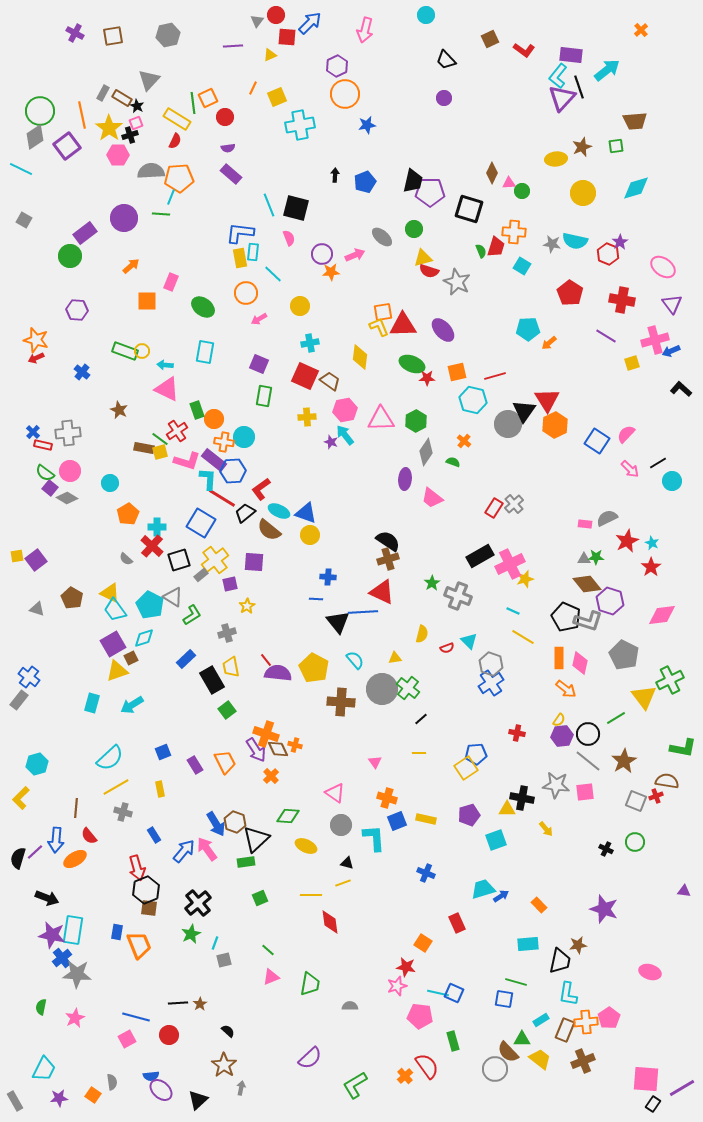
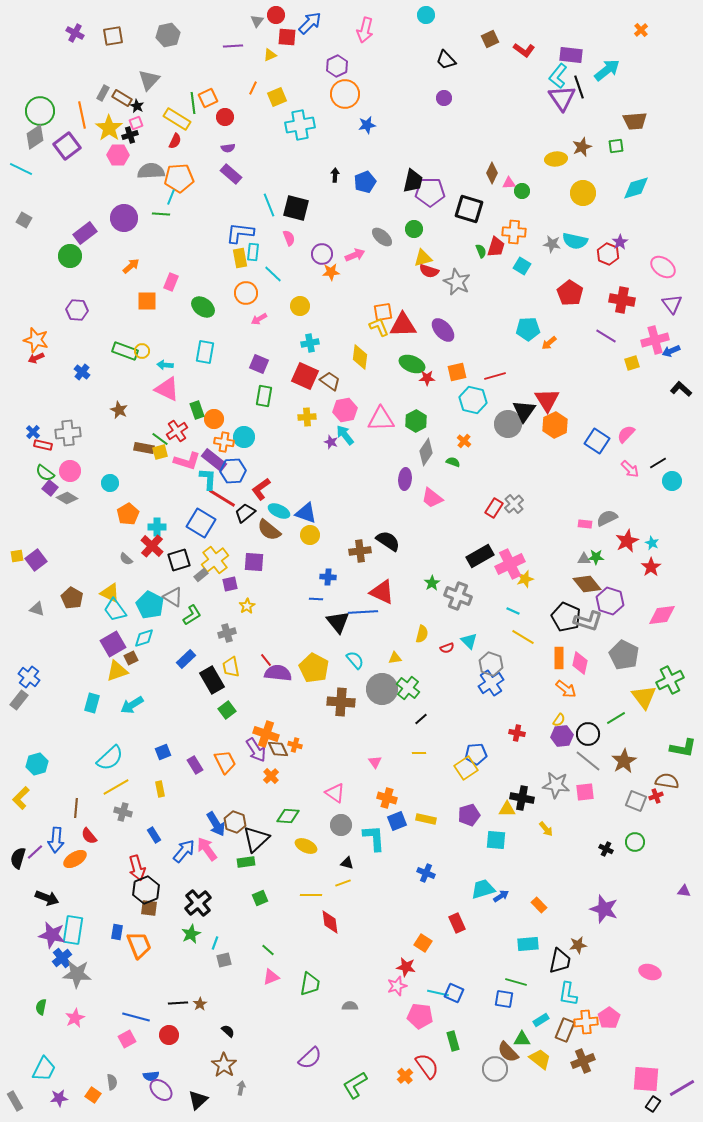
purple triangle at (562, 98): rotated 16 degrees counterclockwise
brown cross at (388, 559): moved 28 px left, 8 px up; rotated 10 degrees clockwise
cyan square at (496, 840): rotated 25 degrees clockwise
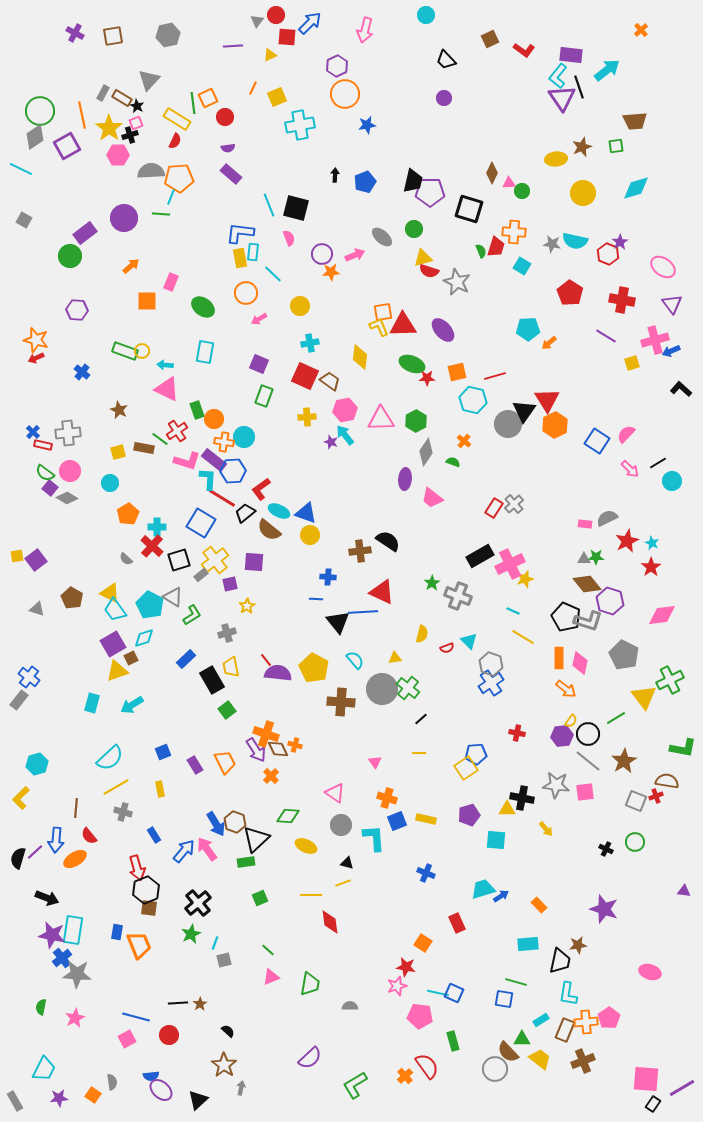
purple square at (67, 146): rotated 8 degrees clockwise
green rectangle at (264, 396): rotated 10 degrees clockwise
yellow square at (160, 452): moved 42 px left
yellow semicircle at (559, 720): moved 12 px right, 1 px down
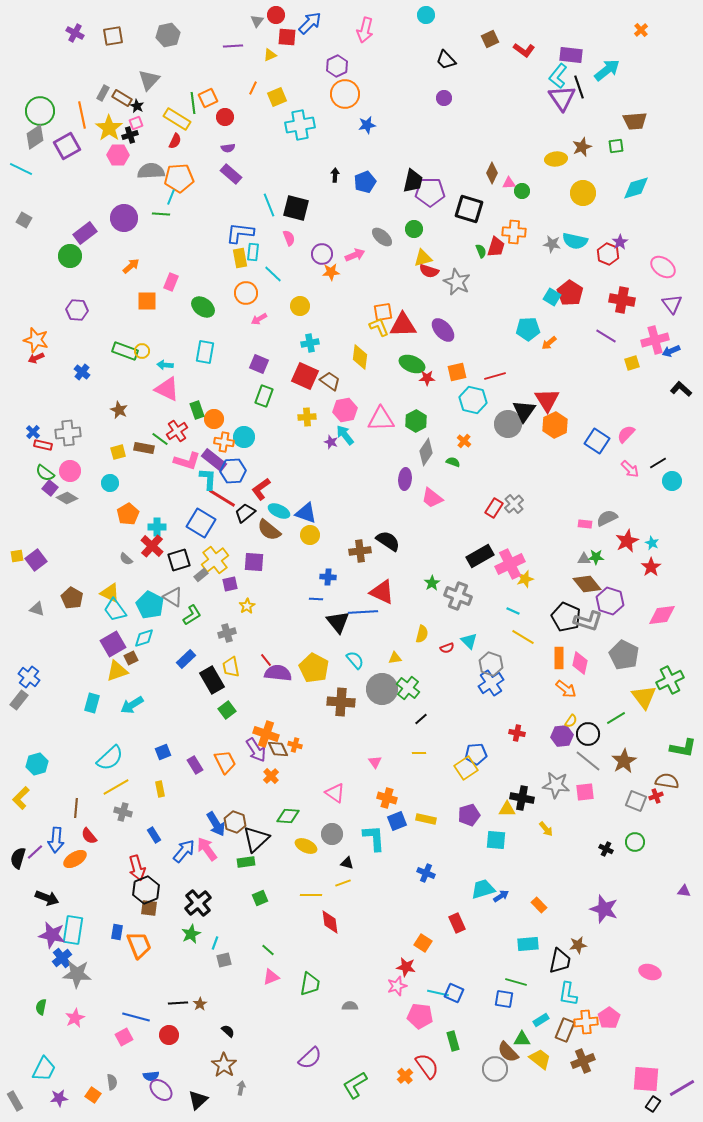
cyan square at (522, 266): moved 30 px right, 31 px down
gray circle at (341, 825): moved 9 px left, 9 px down
pink square at (127, 1039): moved 3 px left, 2 px up
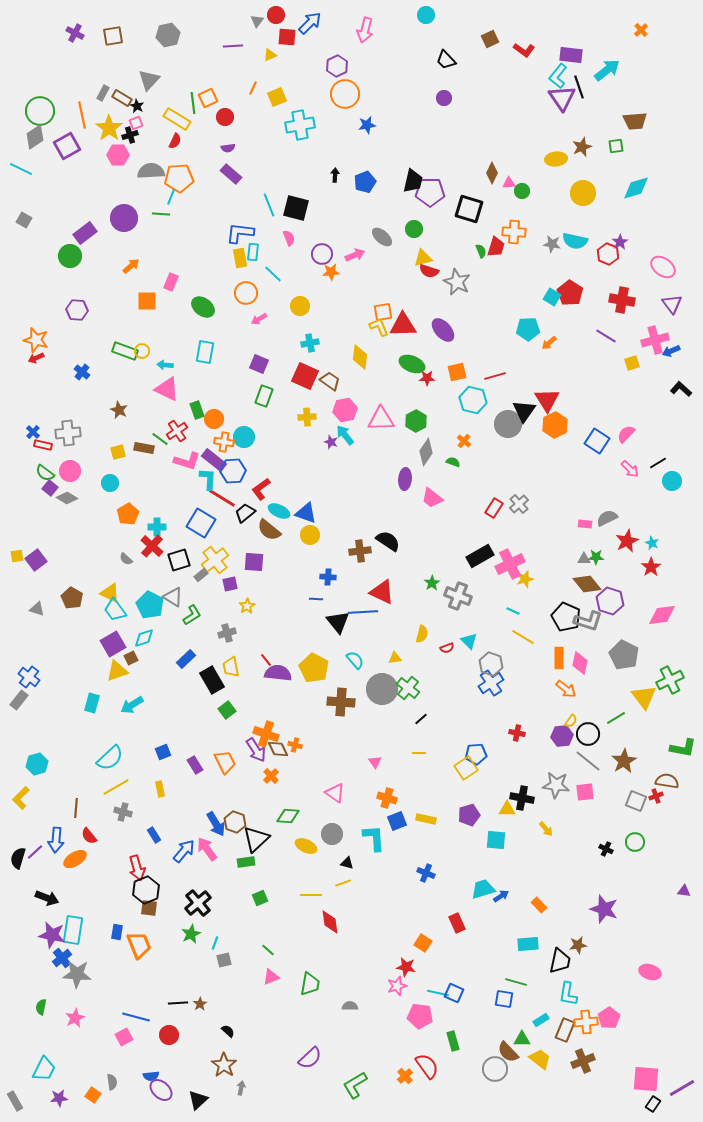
gray cross at (514, 504): moved 5 px right
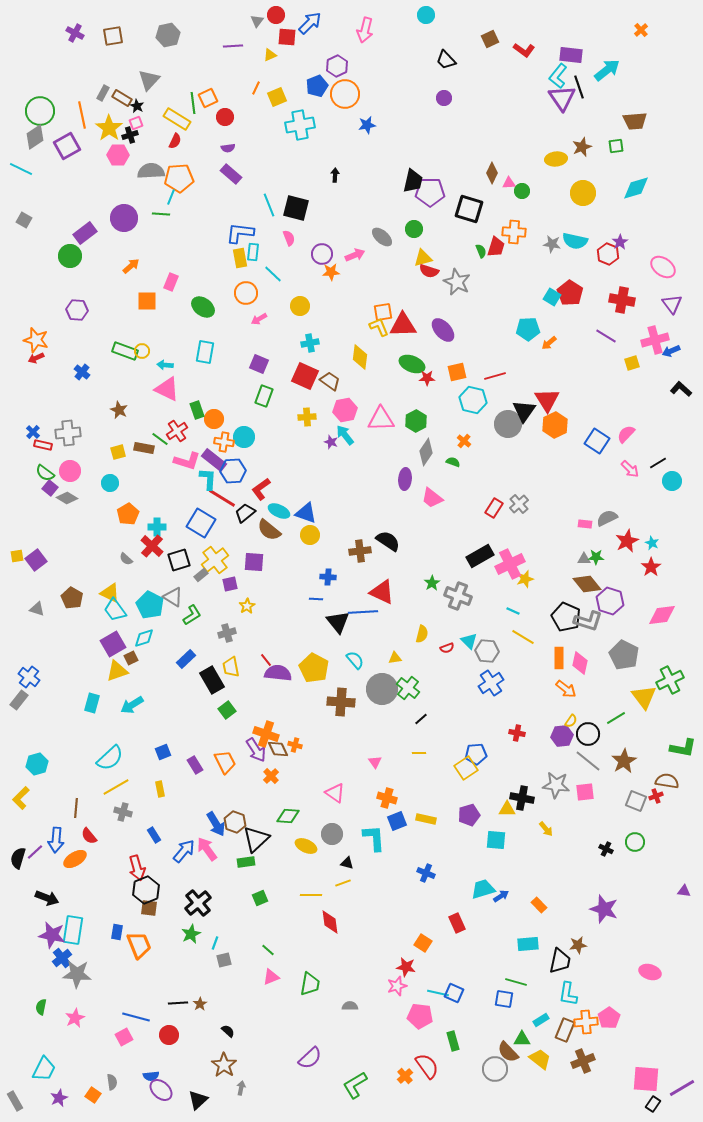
orange line at (253, 88): moved 3 px right
blue pentagon at (365, 182): moved 48 px left, 96 px up
gray hexagon at (491, 664): moved 4 px left, 13 px up; rotated 15 degrees counterclockwise
purple star at (59, 1098): rotated 18 degrees counterclockwise
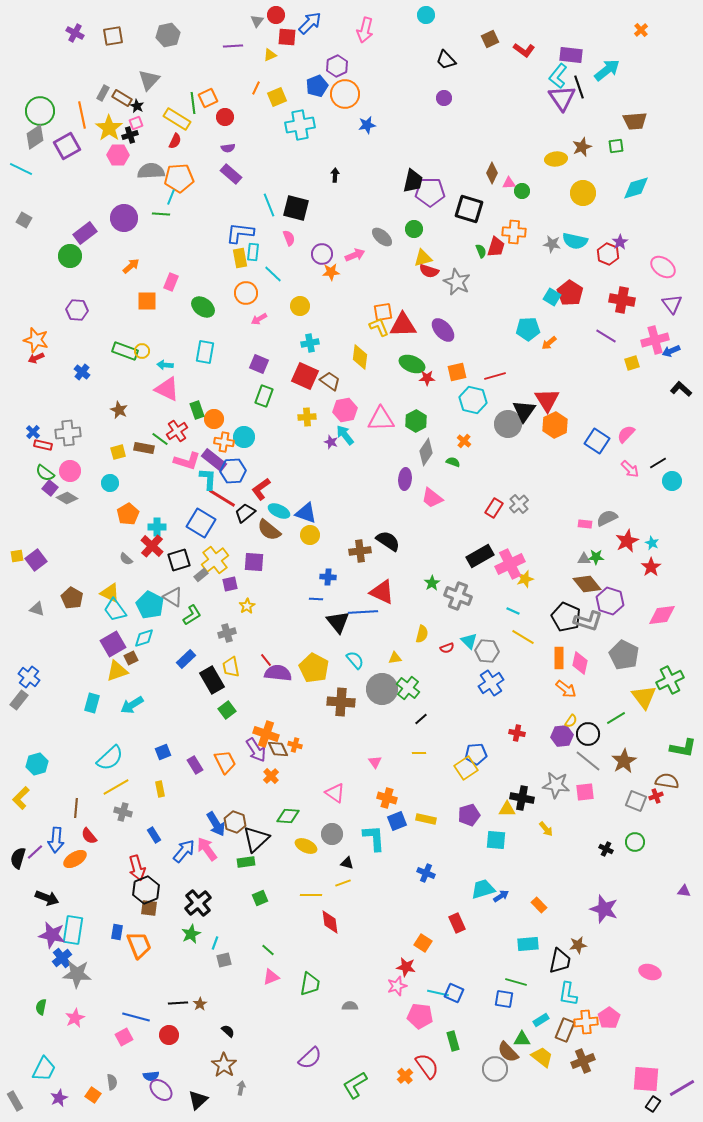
yellow trapezoid at (540, 1059): moved 2 px right, 2 px up
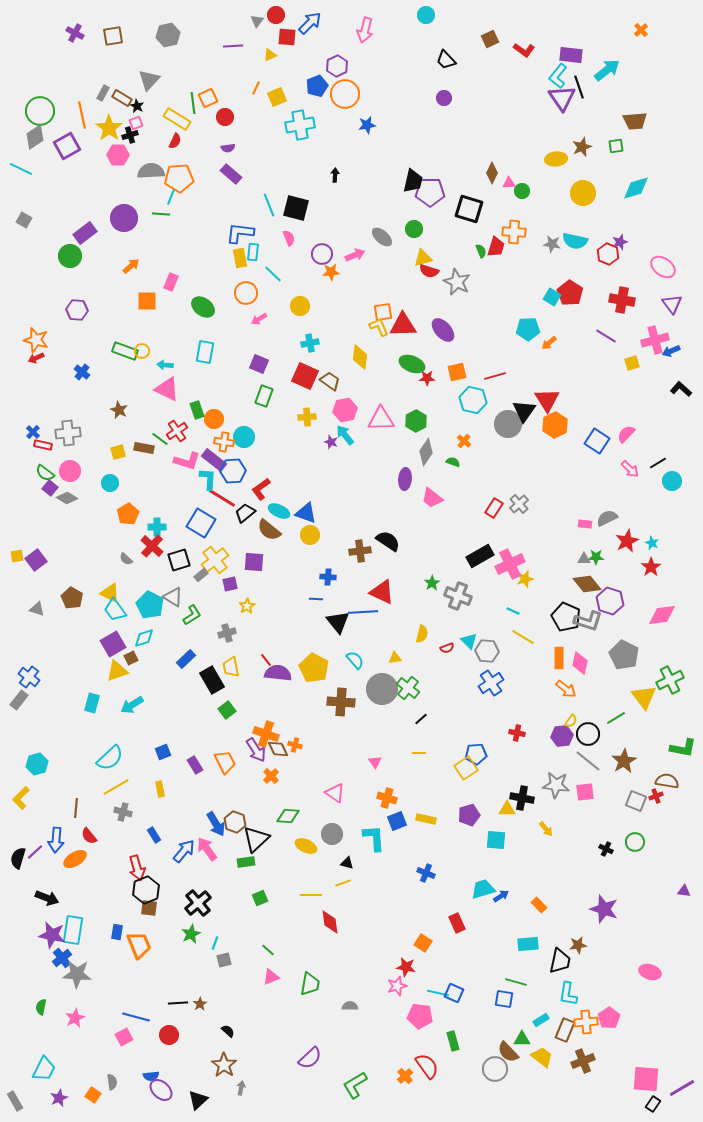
purple star at (620, 242): rotated 14 degrees clockwise
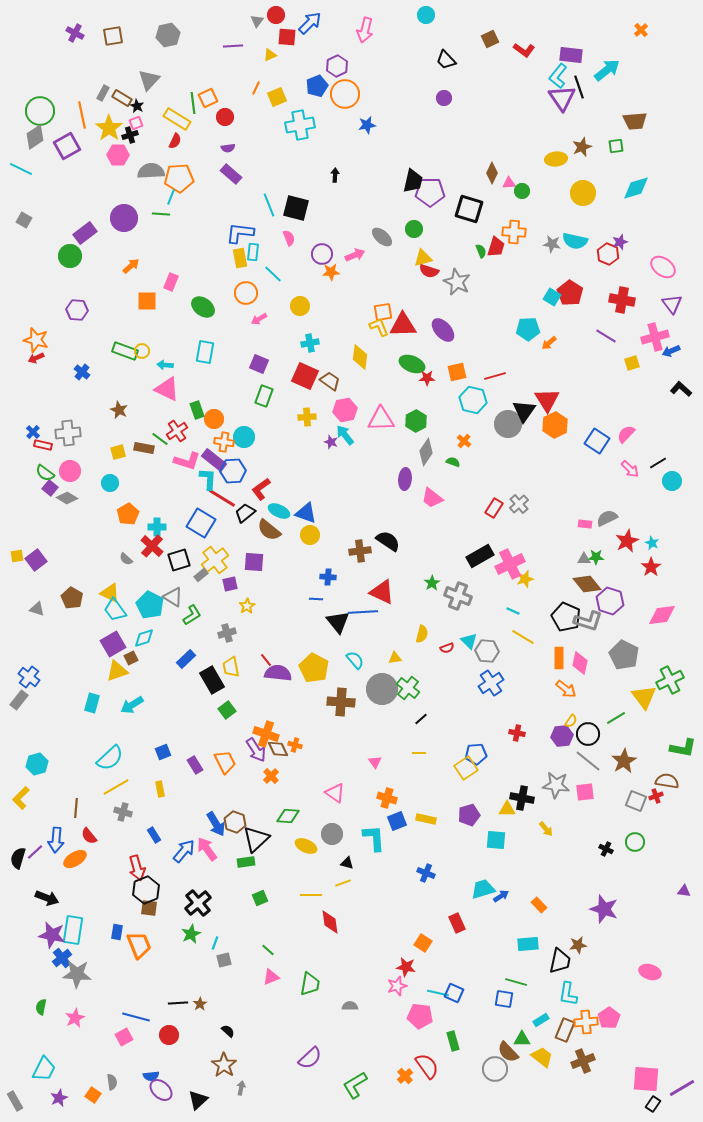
pink cross at (655, 340): moved 3 px up
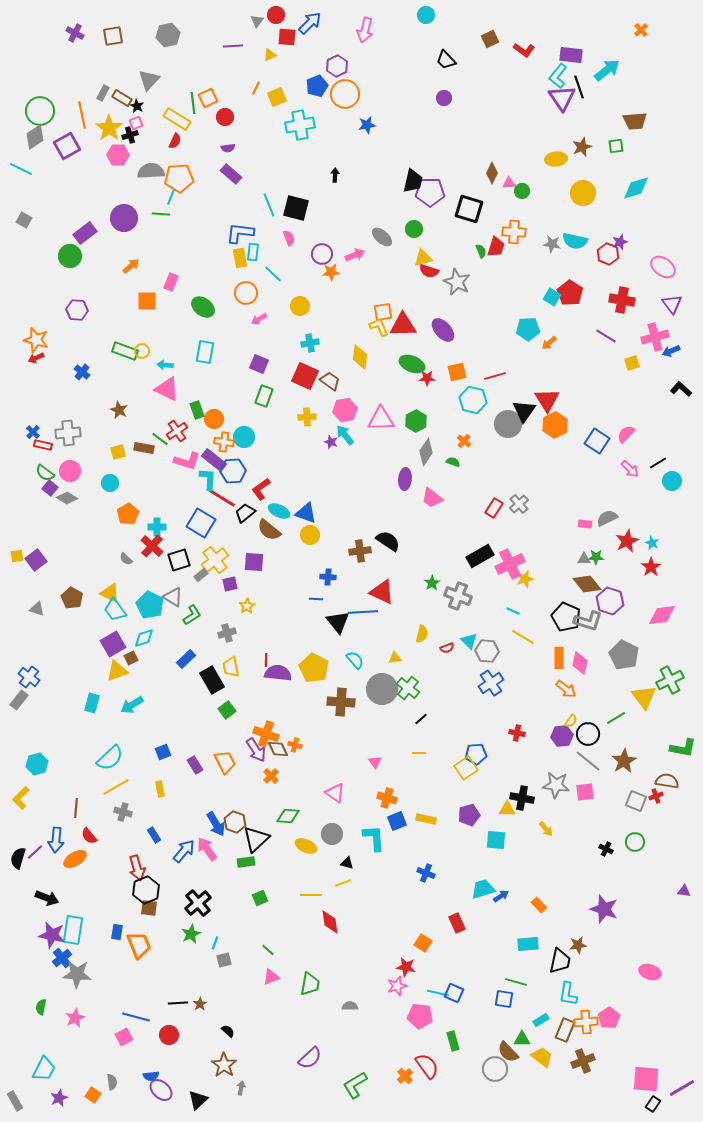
red line at (266, 660): rotated 40 degrees clockwise
